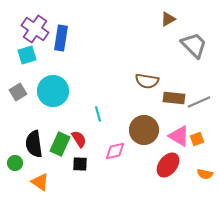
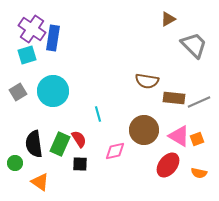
purple cross: moved 3 px left
blue rectangle: moved 8 px left
orange semicircle: moved 6 px left, 1 px up
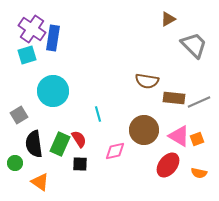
gray square: moved 1 px right, 23 px down
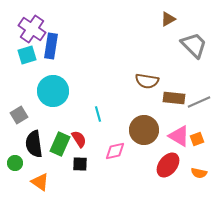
blue rectangle: moved 2 px left, 8 px down
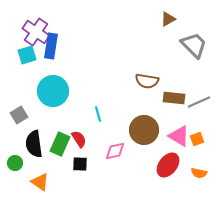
purple cross: moved 4 px right, 3 px down
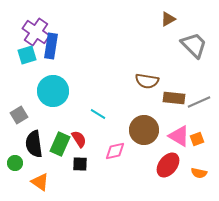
cyan line: rotated 42 degrees counterclockwise
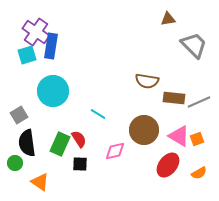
brown triangle: rotated 21 degrees clockwise
black semicircle: moved 7 px left, 1 px up
orange semicircle: rotated 42 degrees counterclockwise
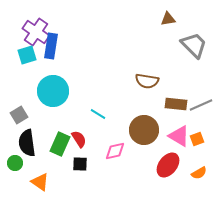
brown rectangle: moved 2 px right, 6 px down
gray line: moved 2 px right, 3 px down
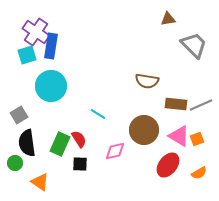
cyan circle: moved 2 px left, 5 px up
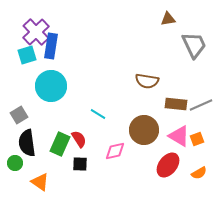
purple cross: rotated 12 degrees clockwise
gray trapezoid: rotated 20 degrees clockwise
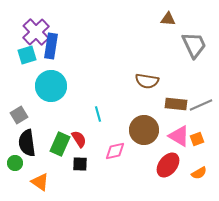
brown triangle: rotated 14 degrees clockwise
cyan line: rotated 42 degrees clockwise
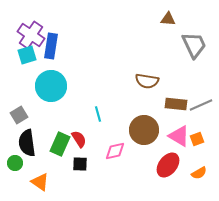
purple cross: moved 5 px left, 3 px down; rotated 12 degrees counterclockwise
